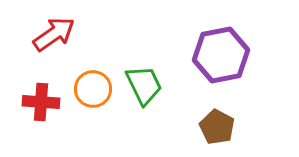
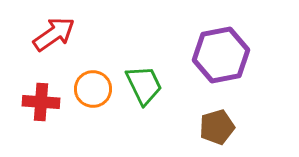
brown pentagon: rotated 28 degrees clockwise
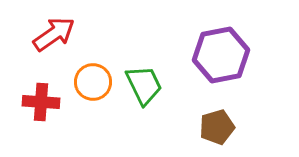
orange circle: moved 7 px up
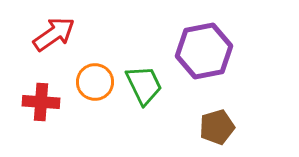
purple hexagon: moved 17 px left, 4 px up
orange circle: moved 2 px right
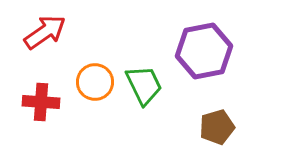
red arrow: moved 9 px left, 2 px up
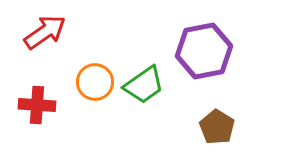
green trapezoid: rotated 81 degrees clockwise
red cross: moved 4 px left, 3 px down
brown pentagon: rotated 24 degrees counterclockwise
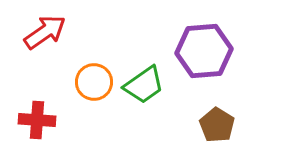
purple hexagon: rotated 6 degrees clockwise
orange circle: moved 1 px left
red cross: moved 15 px down
brown pentagon: moved 2 px up
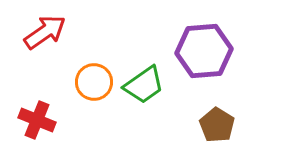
red cross: rotated 18 degrees clockwise
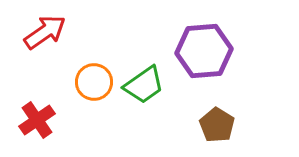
red cross: rotated 33 degrees clockwise
